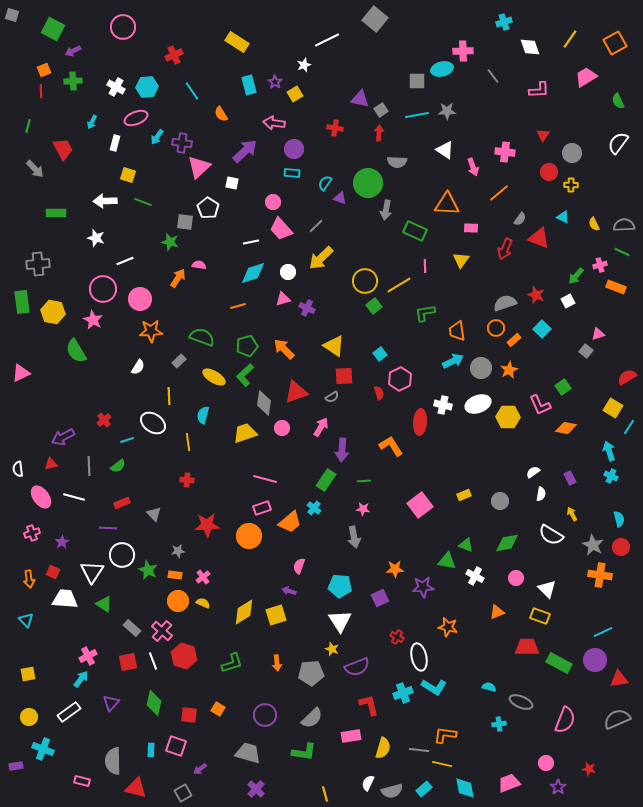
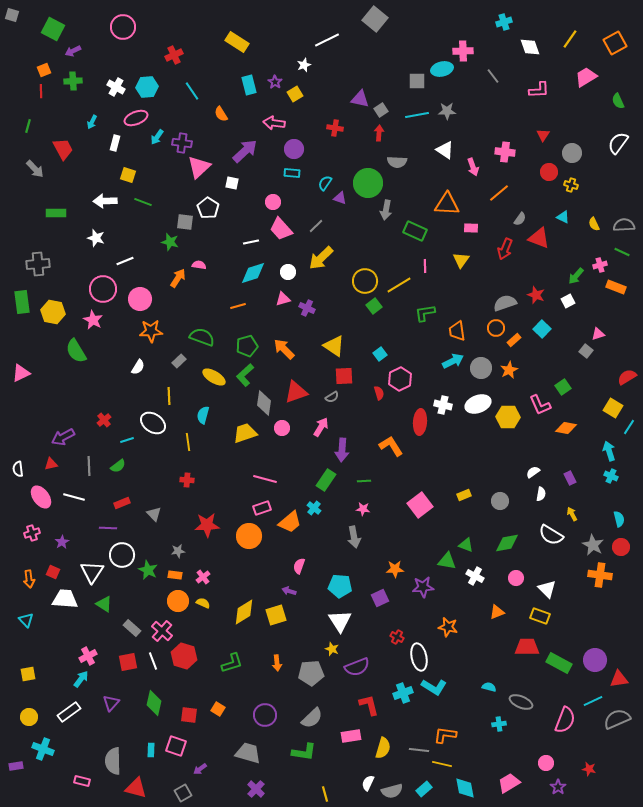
yellow cross at (571, 185): rotated 16 degrees clockwise
cyan line at (603, 632): moved 10 px left, 69 px down
pink trapezoid at (509, 783): rotated 10 degrees counterclockwise
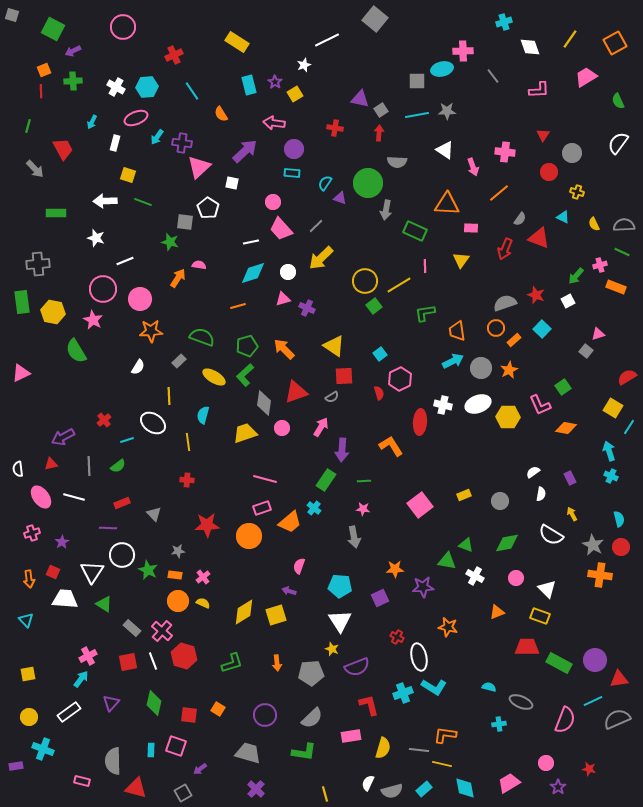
yellow cross at (571, 185): moved 6 px right, 7 px down
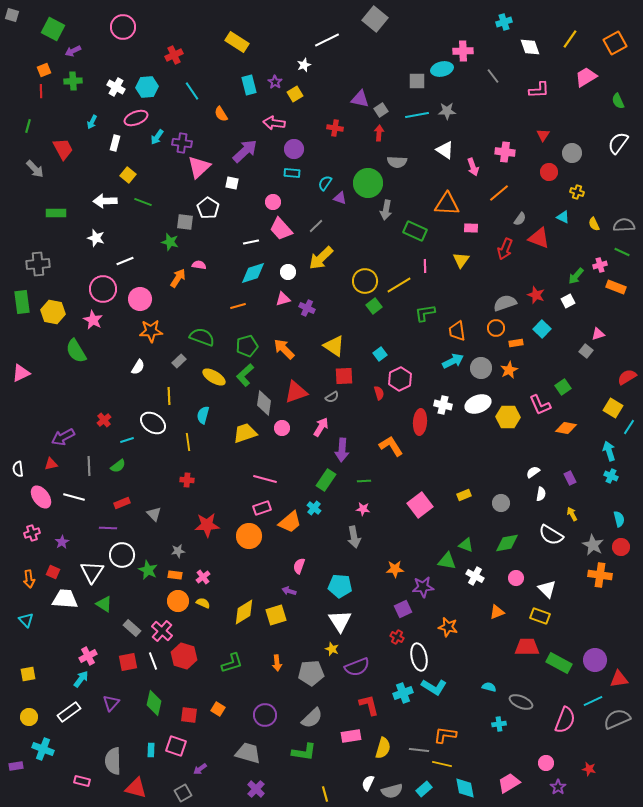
yellow square at (128, 175): rotated 21 degrees clockwise
orange rectangle at (514, 340): moved 2 px right, 3 px down; rotated 32 degrees clockwise
gray circle at (500, 501): moved 1 px right, 2 px down
purple square at (380, 598): moved 23 px right, 11 px down
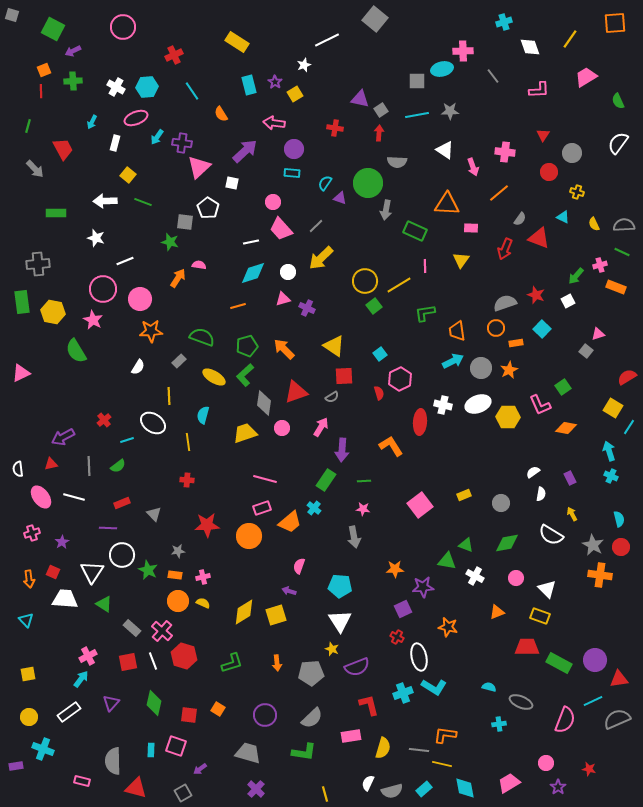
orange square at (615, 43): moved 20 px up; rotated 25 degrees clockwise
gray star at (447, 111): moved 3 px right
pink cross at (203, 577): rotated 24 degrees clockwise
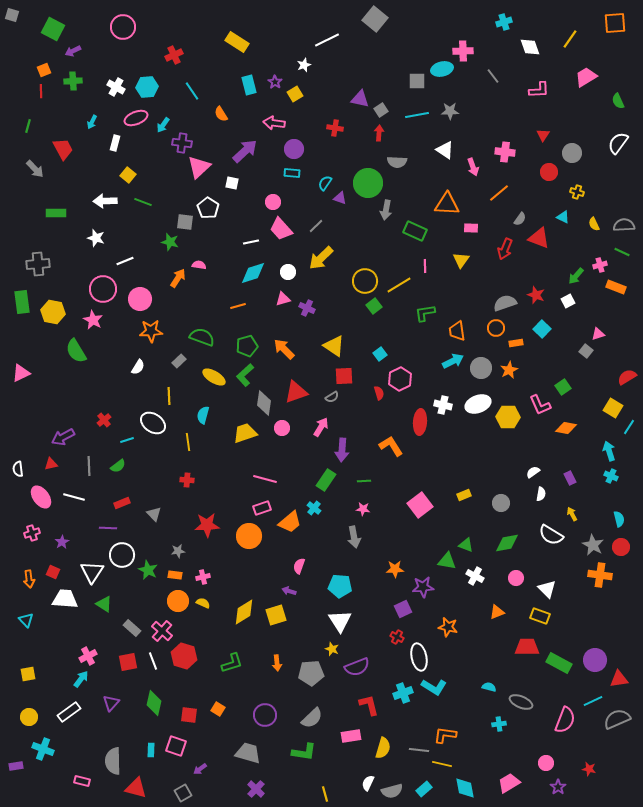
cyan arrow at (157, 137): moved 6 px right, 12 px up
